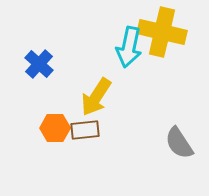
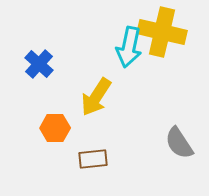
brown rectangle: moved 8 px right, 29 px down
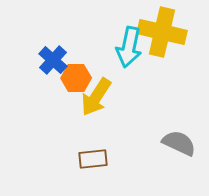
blue cross: moved 14 px right, 4 px up
orange hexagon: moved 21 px right, 50 px up
gray semicircle: rotated 148 degrees clockwise
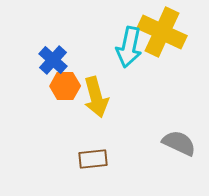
yellow cross: rotated 12 degrees clockwise
orange hexagon: moved 11 px left, 8 px down
yellow arrow: rotated 48 degrees counterclockwise
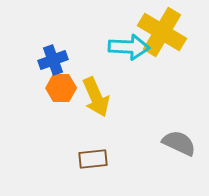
yellow cross: rotated 6 degrees clockwise
cyan arrow: rotated 99 degrees counterclockwise
blue cross: rotated 28 degrees clockwise
orange hexagon: moved 4 px left, 2 px down
yellow arrow: rotated 9 degrees counterclockwise
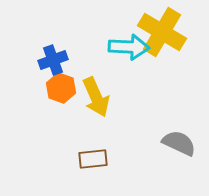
orange hexagon: rotated 20 degrees clockwise
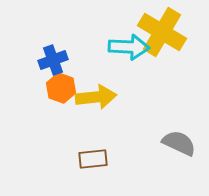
yellow arrow: rotated 72 degrees counterclockwise
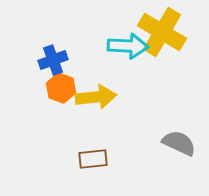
cyan arrow: moved 1 px left, 1 px up
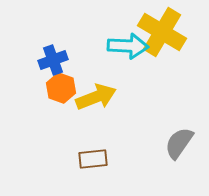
yellow arrow: rotated 15 degrees counterclockwise
gray semicircle: rotated 80 degrees counterclockwise
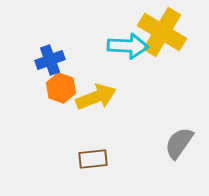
blue cross: moved 3 px left
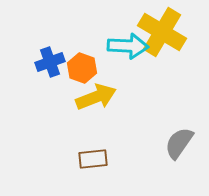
blue cross: moved 2 px down
orange hexagon: moved 21 px right, 20 px up
